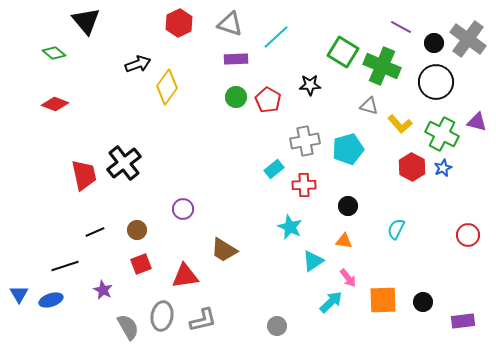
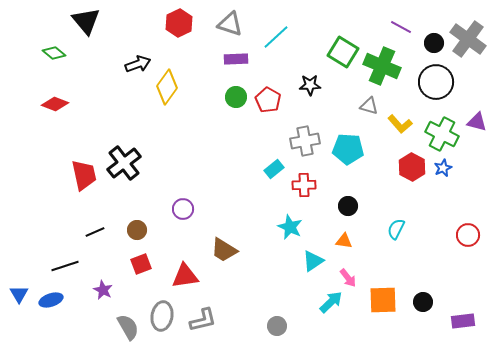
cyan pentagon at (348, 149): rotated 20 degrees clockwise
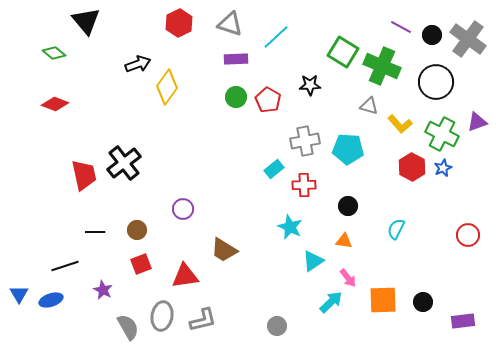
black circle at (434, 43): moved 2 px left, 8 px up
purple triangle at (477, 122): rotated 35 degrees counterclockwise
black line at (95, 232): rotated 24 degrees clockwise
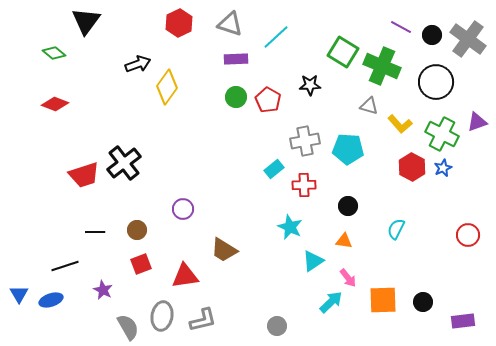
black triangle at (86, 21): rotated 16 degrees clockwise
red trapezoid at (84, 175): rotated 84 degrees clockwise
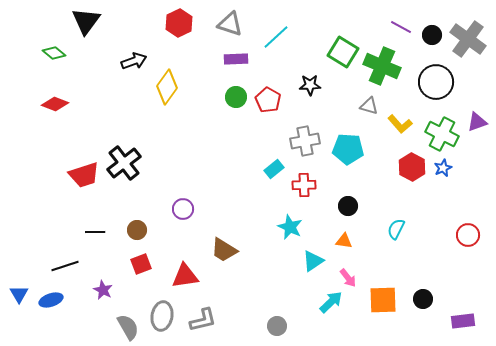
black arrow at (138, 64): moved 4 px left, 3 px up
black circle at (423, 302): moved 3 px up
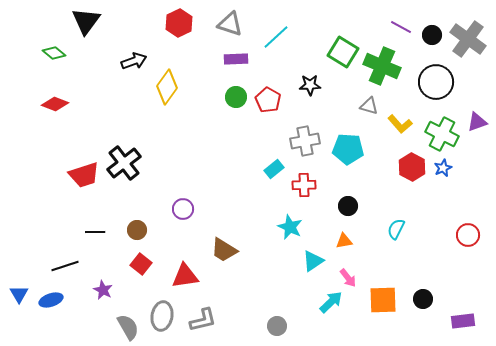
orange triangle at (344, 241): rotated 18 degrees counterclockwise
red square at (141, 264): rotated 30 degrees counterclockwise
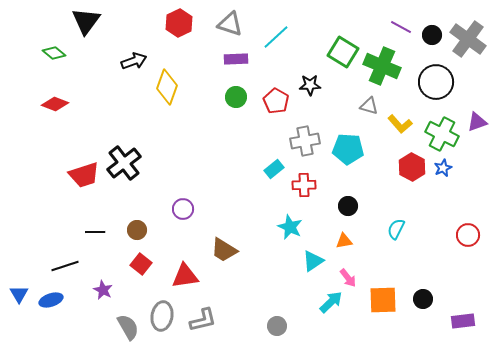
yellow diamond at (167, 87): rotated 16 degrees counterclockwise
red pentagon at (268, 100): moved 8 px right, 1 px down
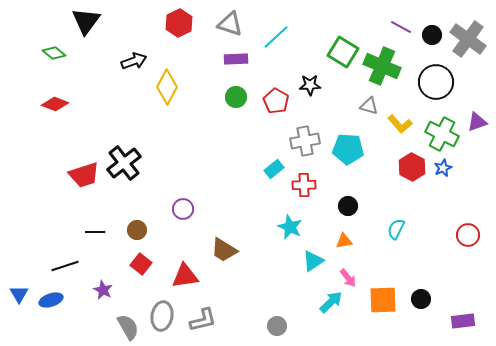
yellow diamond at (167, 87): rotated 8 degrees clockwise
black circle at (423, 299): moved 2 px left
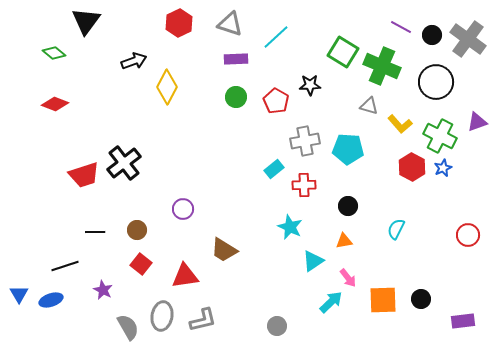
green cross at (442, 134): moved 2 px left, 2 px down
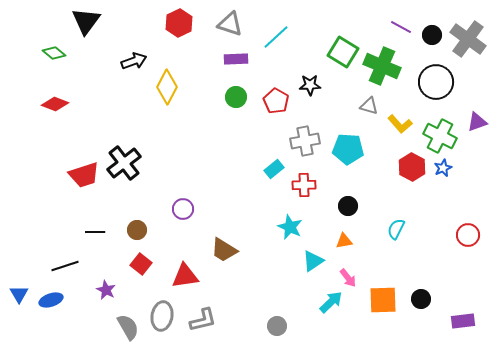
purple star at (103, 290): moved 3 px right
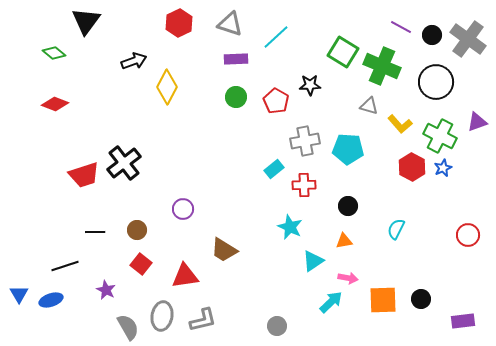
pink arrow at (348, 278): rotated 42 degrees counterclockwise
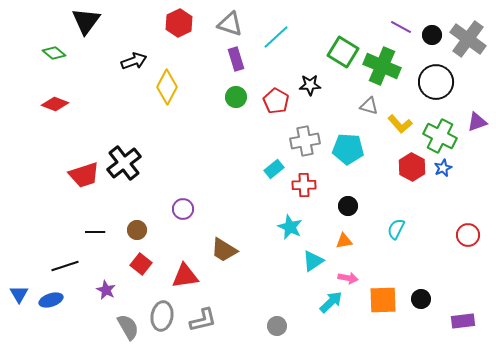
purple rectangle at (236, 59): rotated 75 degrees clockwise
